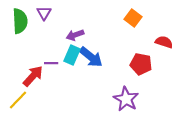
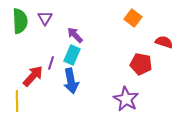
purple triangle: moved 1 px right, 5 px down
purple arrow: rotated 66 degrees clockwise
blue arrow: moved 20 px left, 24 px down; rotated 40 degrees clockwise
purple line: rotated 72 degrees counterclockwise
yellow line: moved 1 px left, 1 px down; rotated 45 degrees counterclockwise
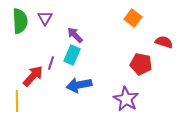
blue arrow: moved 8 px right, 4 px down; rotated 90 degrees clockwise
